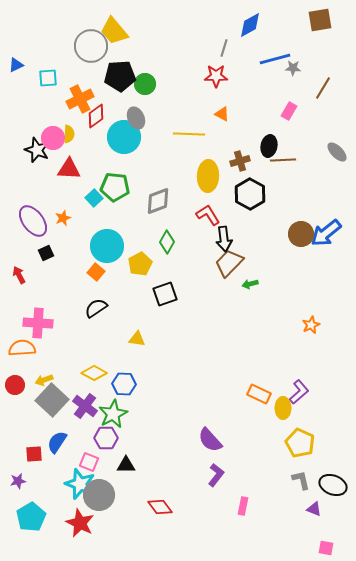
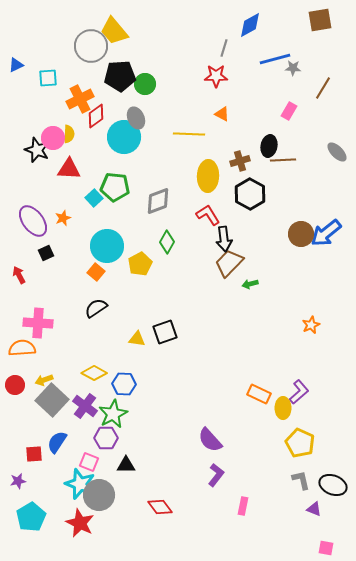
black square at (165, 294): moved 38 px down
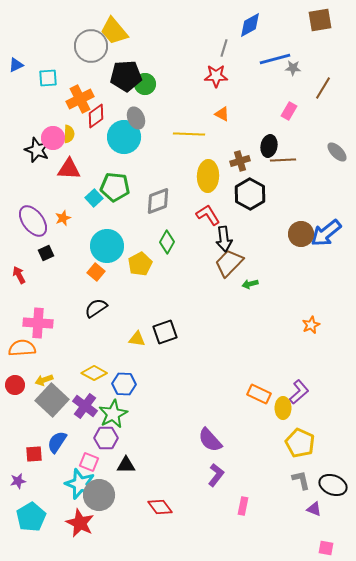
black pentagon at (120, 76): moved 6 px right
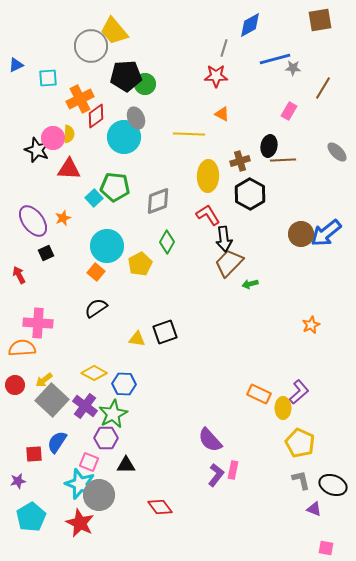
yellow arrow at (44, 380): rotated 18 degrees counterclockwise
pink rectangle at (243, 506): moved 10 px left, 36 px up
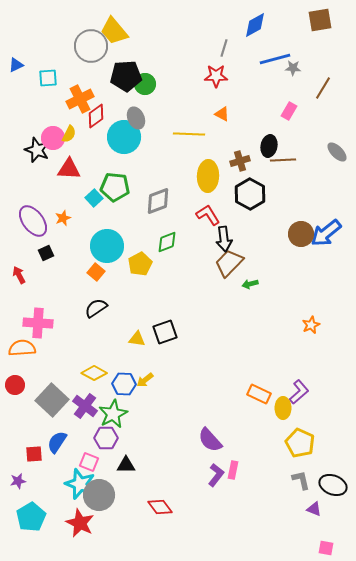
blue diamond at (250, 25): moved 5 px right
yellow semicircle at (69, 134): rotated 24 degrees clockwise
green diamond at (167, 242): rotated 40 degrees clockwise
yellow arrow at (44, 380): moved 101 px right
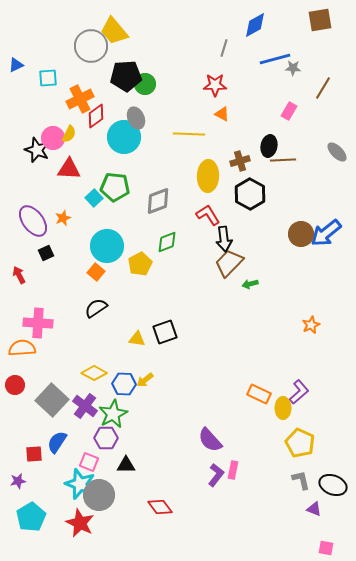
red star at (216, 76): moved 1 px left, 9 px down
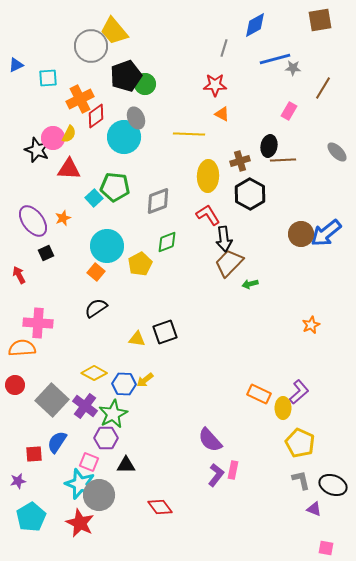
black pentagon at (126, 76): rotated 16 degrees counterclockwise
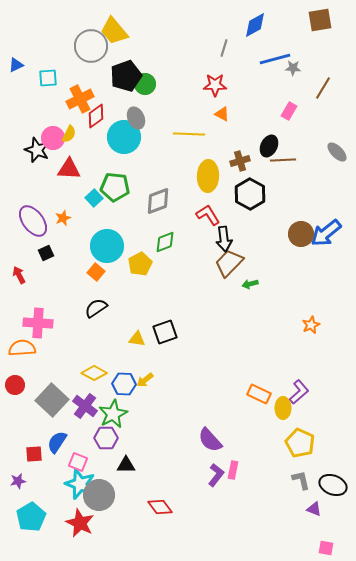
black ellipse at (269, 146): rotated 15 degrees clockwise
green diamond at (167, 242): moved 2 px left
pink square at (89, 462): moved 11 px left
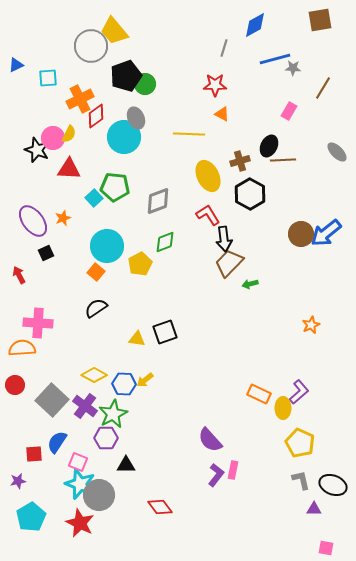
yellow ellipse at (208, 176): rotated 28 degrees counterclockwise
yellow diamond at (94, 373): moved 2 px down
purple triangle at (314, 509): rotated 21 degrees counterclockwise
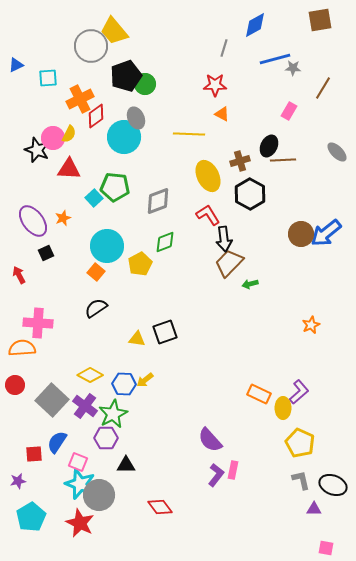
yellow diamond at (94, 375): moved 4 px left
